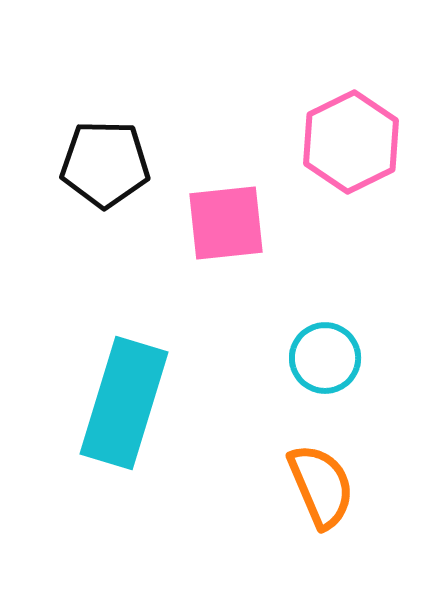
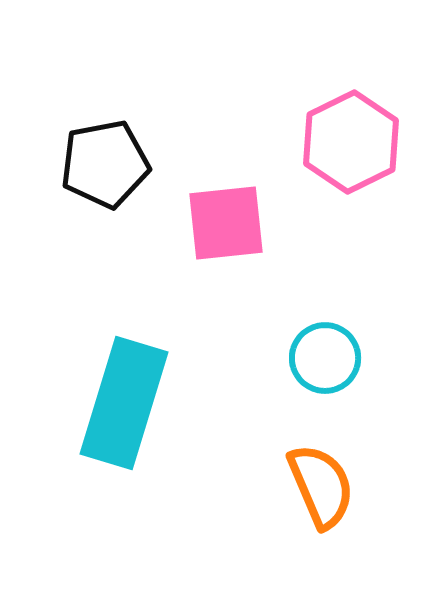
black pentagon: rotated 12 degrees counterclockwise
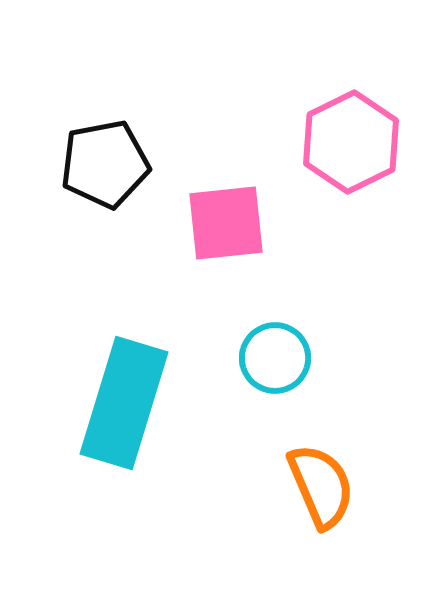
cyan circle: moved 50 px left
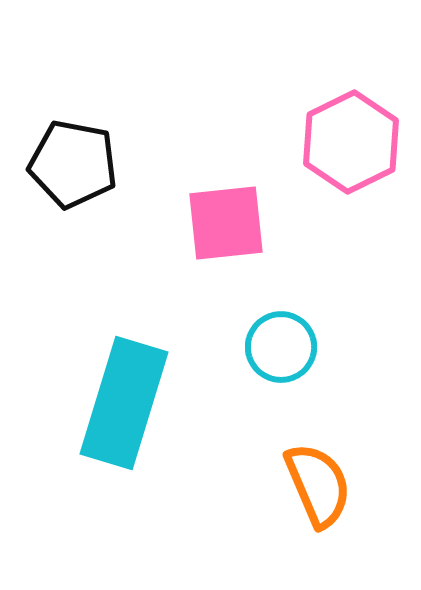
black pentagon: moved 32 px left; rotated 22 degrees clockwise
cyan circle: moved 6 px right, 11 px up
orange semicircle: moved 3 px left, 1 px up
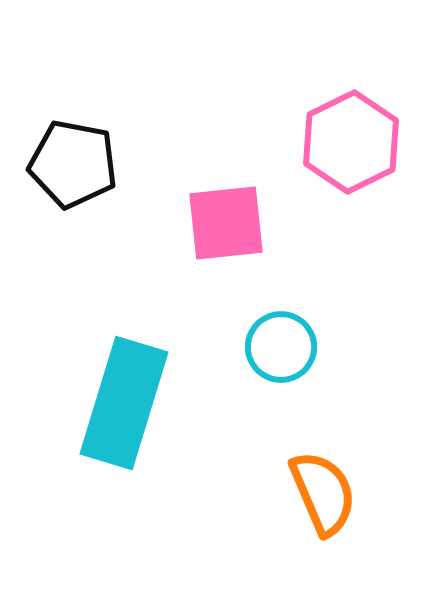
orange semicircle: moved 5 px right, 8 px down
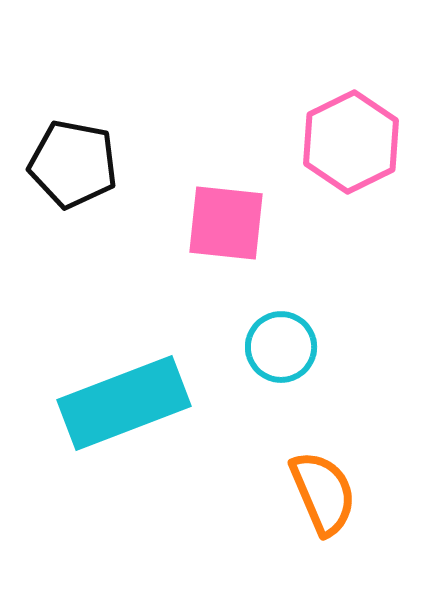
pink square: rotated 12 degrees clockwise
cyan rectangle: rotated 52 degrees clockwise
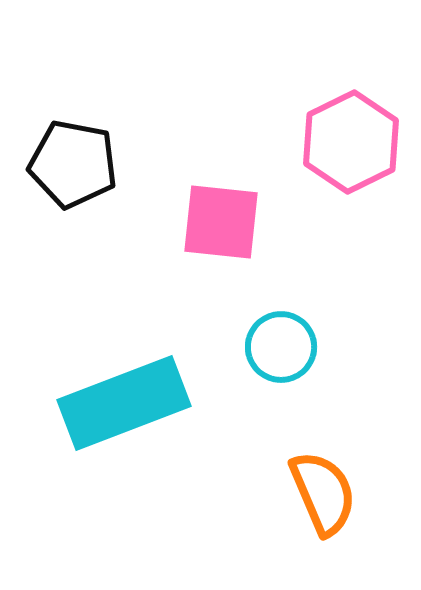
pink square: moved 5 px left, 1 px up
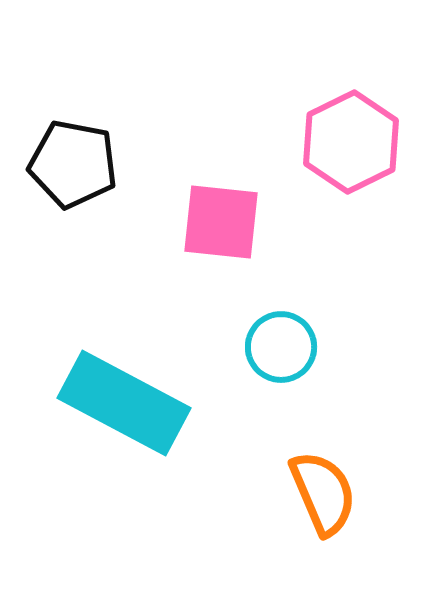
cyan rectangle: rotated 49 degrees clockwise
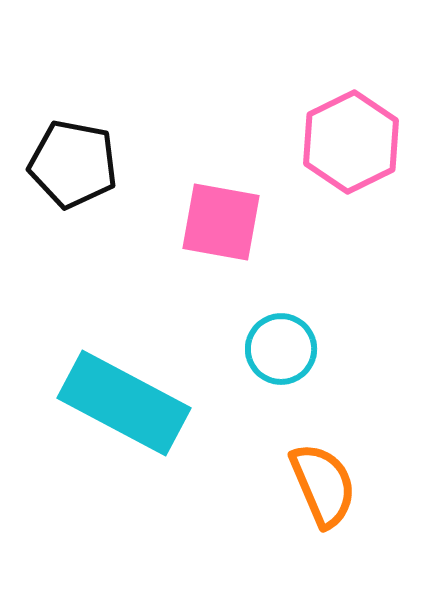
pink square: rotated 4 degrees clockwise
cyan circle: moved 2 px down
orange semicircle: moved 8 px up
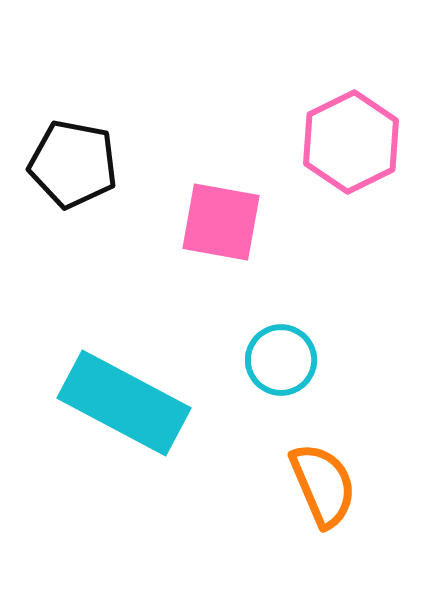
cyan circle: moved 11 px down
